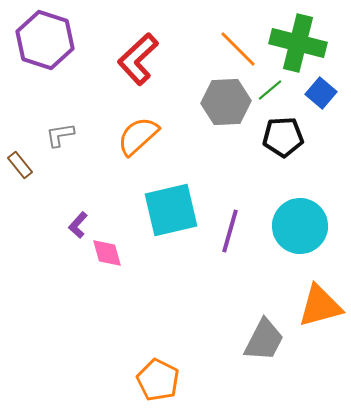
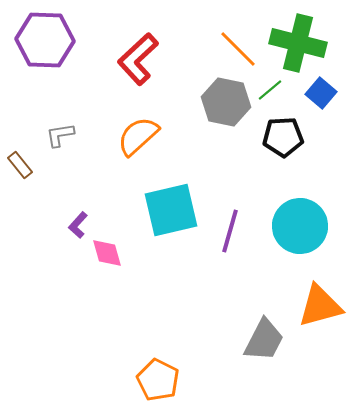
purple hexagon: rotated 16 degrees counterclockwise
gray hexagon: rotated 15 degrees clockwise
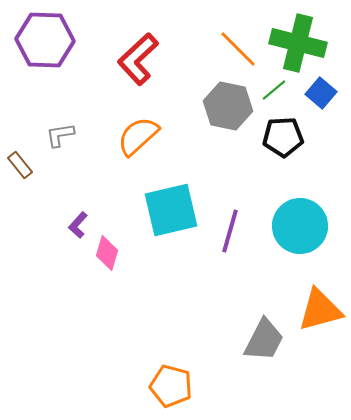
green line: moved 4 px right
gray hexagon: moved 2 px right, 4 px down
pink diamond: rotated 32 degrees clockwise
orange triangle: moved 4 px down
orange pentagon: moved 13 px right, 6 px down; rotated 12 degrees counterclockwise
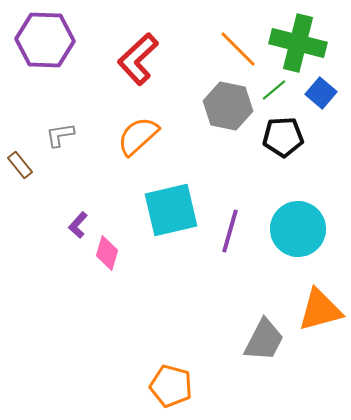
cyan circle: moved 2 px left, 3 px down
